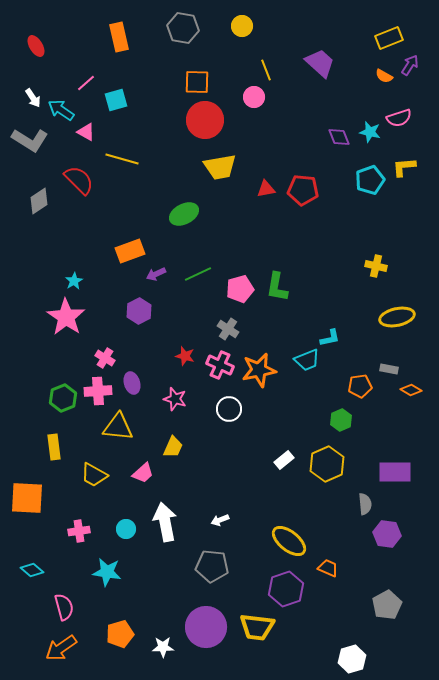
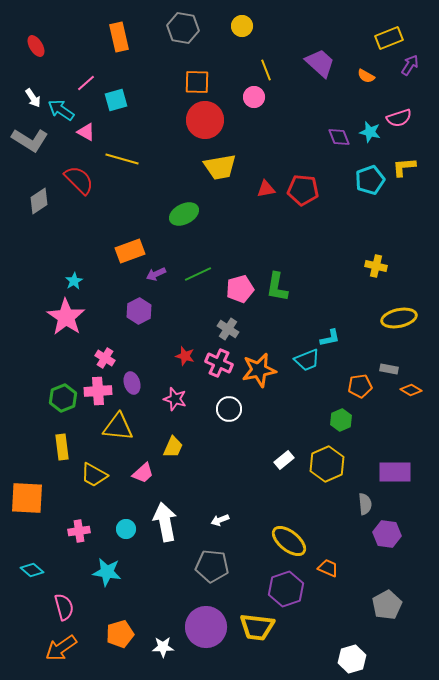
orange semicircle at (384, 76): moved 18 px left
yellow ellipse at (397, 317): moved 2 px right, 1 px down
pink cross at (220, 365): moved 1 px left, 2 px up
yellow rectangle at (54, 447): moved 8 px right
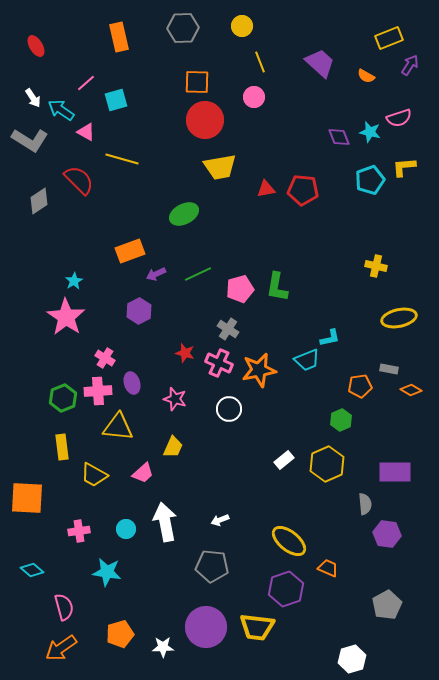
gray hexagon at (183, 28): rotated 12 degrees counterclockwise
yellow line at (266, 70): moved 6 px left, 8 px up
red star at (185, 356): moved 3 px up
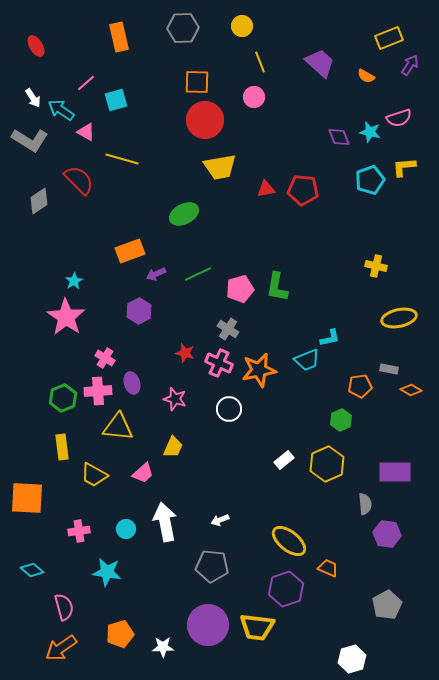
purple circle at (206, 627): moved 2 px right, 2 px up
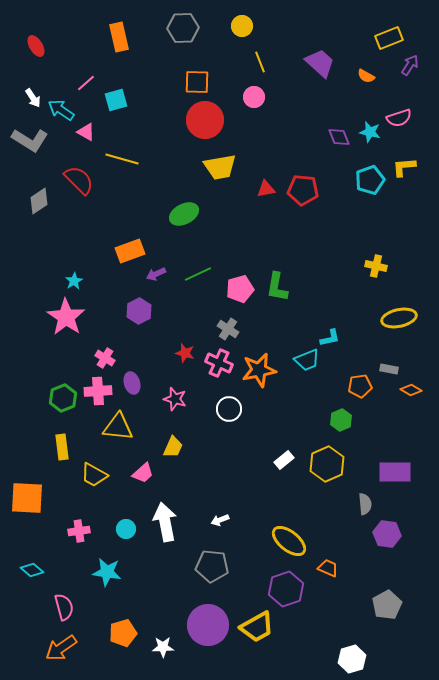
yellow trapezoid at (257, 627): rotated 36 degrees counterclockwise
orange pentagon at (120, 634): moved 3 px right, 1 px up
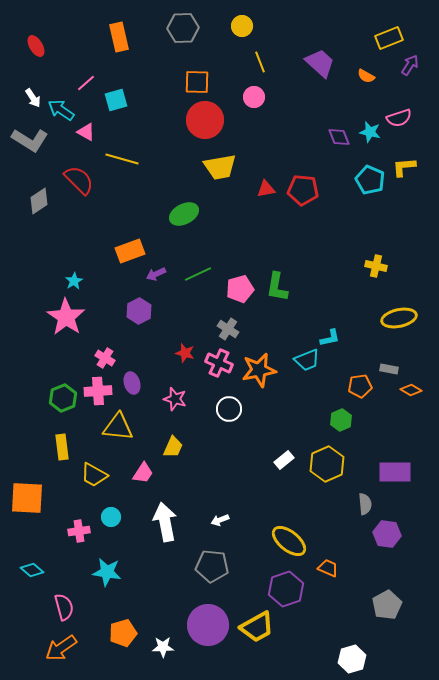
cyan pentagon at (370, 180): rotated 28 degrees counterclockwise
pink trapezoid at (143, 473): rotated 15 degrees counterclockwise
cyan circle at (126, 529): moved 15 px left, 12 px up
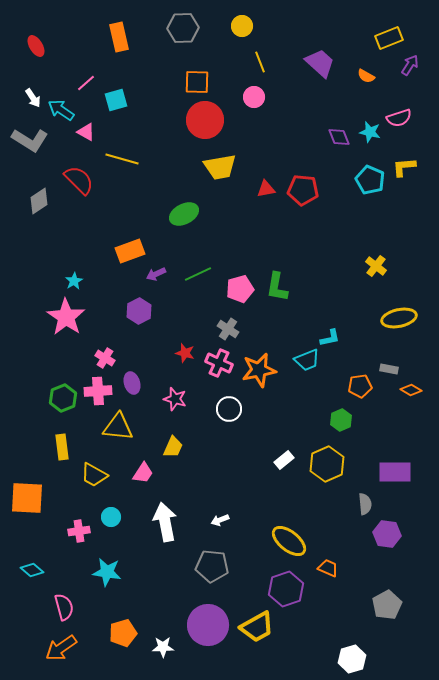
yellow cross at (376, 266): rotated 25 degrees clockwise
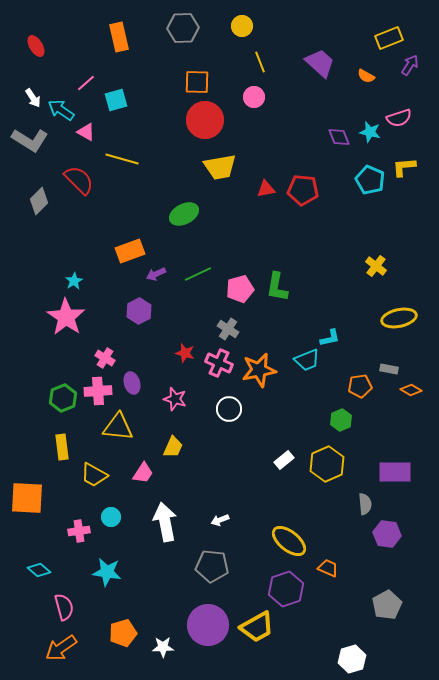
gray diamond at (39, 201): rotated 12 degrees counterclockwise
cyan diamond at (32, 570): moved 7 px right
